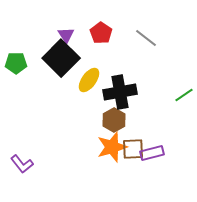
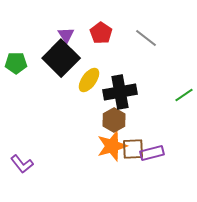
orange star: moved 1 px up
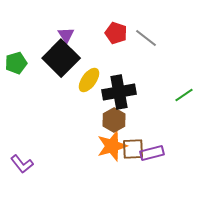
red pentagon: moved 15 px right; rotated 15 degrees counterclockwise
green pentagon: rotated 15 degrees counterclockwise
black cross: moved 1 px left
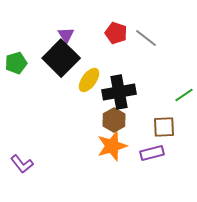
brown square: moved 31 px right, 22 px up
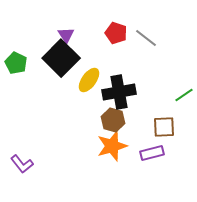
green pentagon: rotated 30 degrees counterclockwise
brown hexagon: moved 1 px left; rotated 15 degrees counterclockwise
